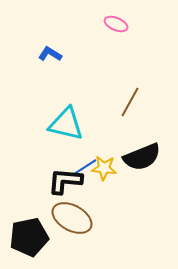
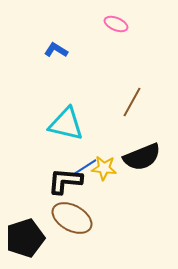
blue L-shape: moved 6 px right, 4 px up
brown line: moved 2 px right
black pentagon: moved 4 px left, 1 px down; rotated 6 degrees counterclockwise
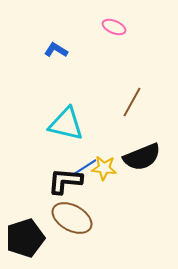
pink ellipse: moved 2 px left, 3 px down
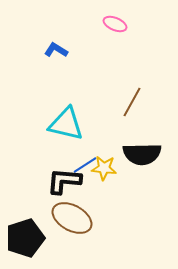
pink ellipse: moved 1 px right, 3 px up
black semicircle: moved 3 px up; rotated 21 degrees clockwise
blue line: moved 2 px up
black L-shape: moved 1 px left
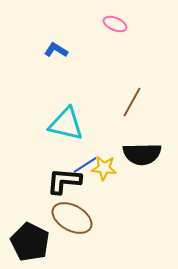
black pentagon: moved 5 px right, 4 px down; rotated 27 degrees counterclockwise
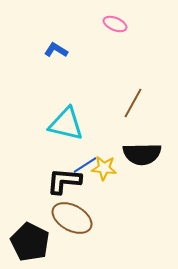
brown line: moved 1 px right, 1 px down
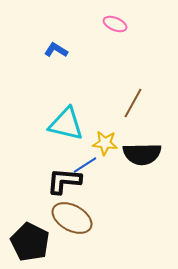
yellow star: moved 1 px right, 25 px up
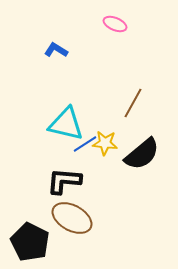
black semicircle: rotated 39 degrees counterclockwise
blue line: moved 21 px up
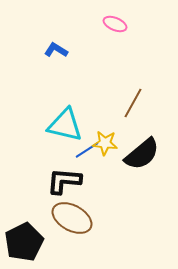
cyan triangle: moved 1 px left, 1 px down
blue line: moved 2 px right, 6 px down
black pentagon: moved 6 px left; rotated 18 degrees clockwise
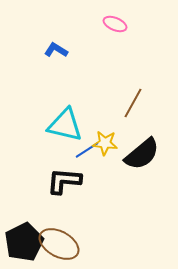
brown ellipse: moved 13 px left, 26 px down
